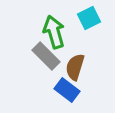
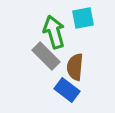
cyan square: moved 6 px left; rotated 15 degrees clockwise
brown semicircle: rotated 12 degrees counterclockwise
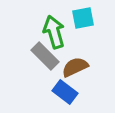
gray rectangle: moved 1 px left
brown semicircle: rotated 60 degrees clockwise
blue rectangle: moved 2 px left, 2 px down
